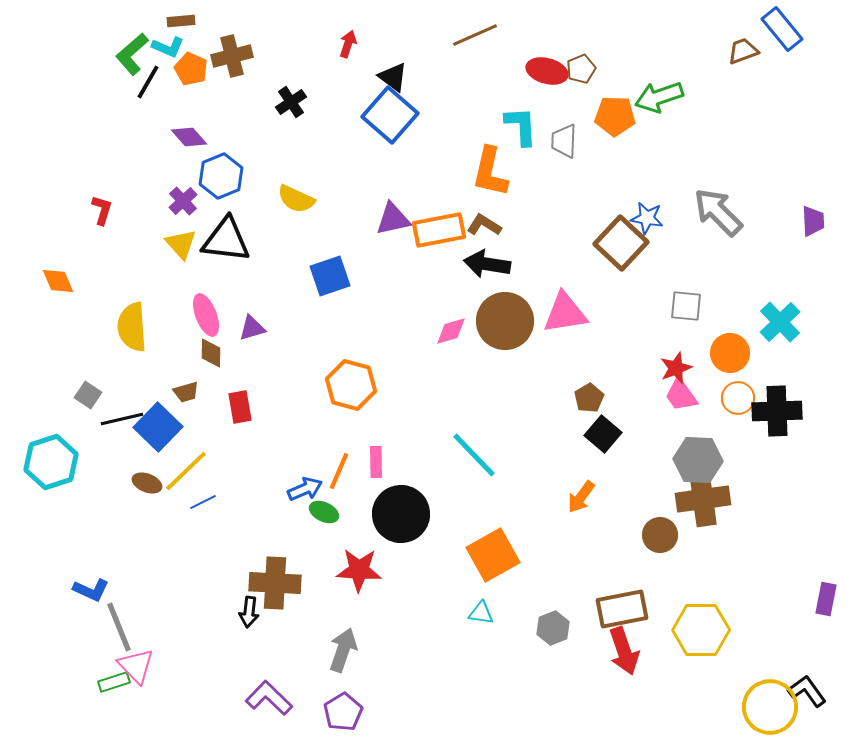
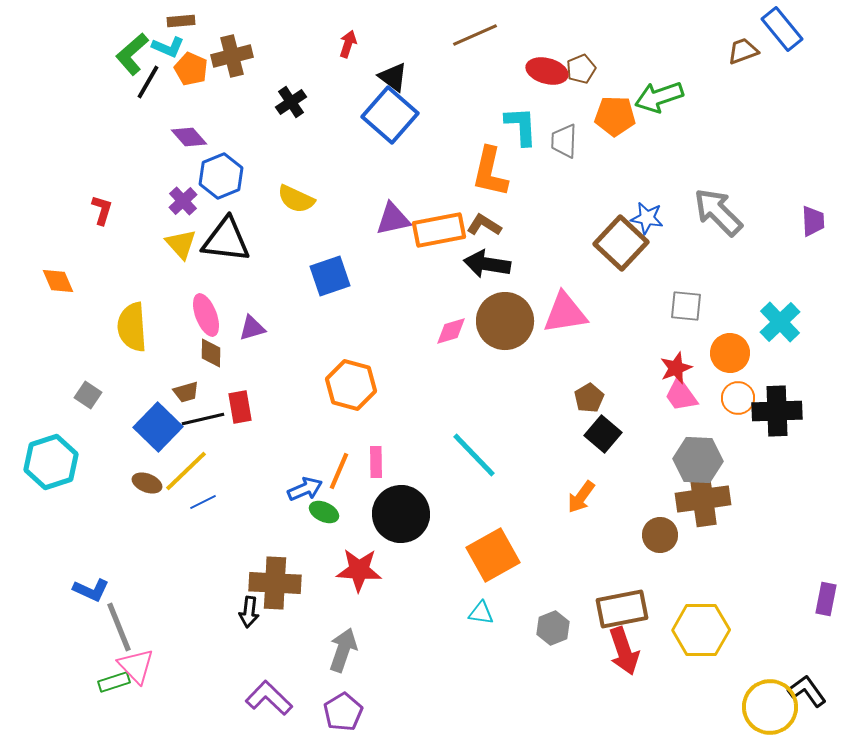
black line at (122, 419): moved 81 px right
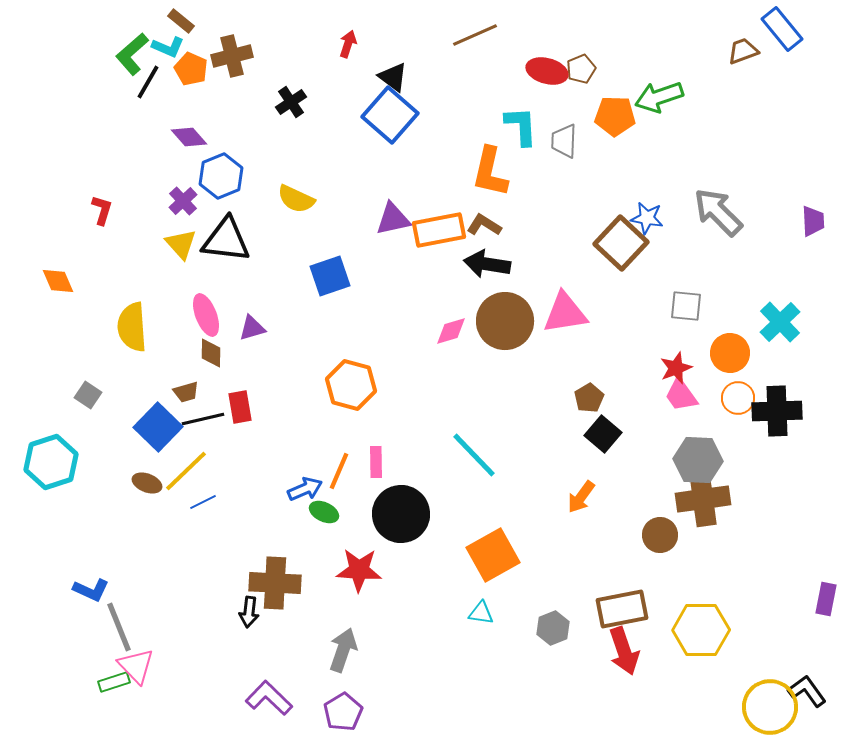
brown rectangle at (181, 21): rotated 44 degrees clockwise
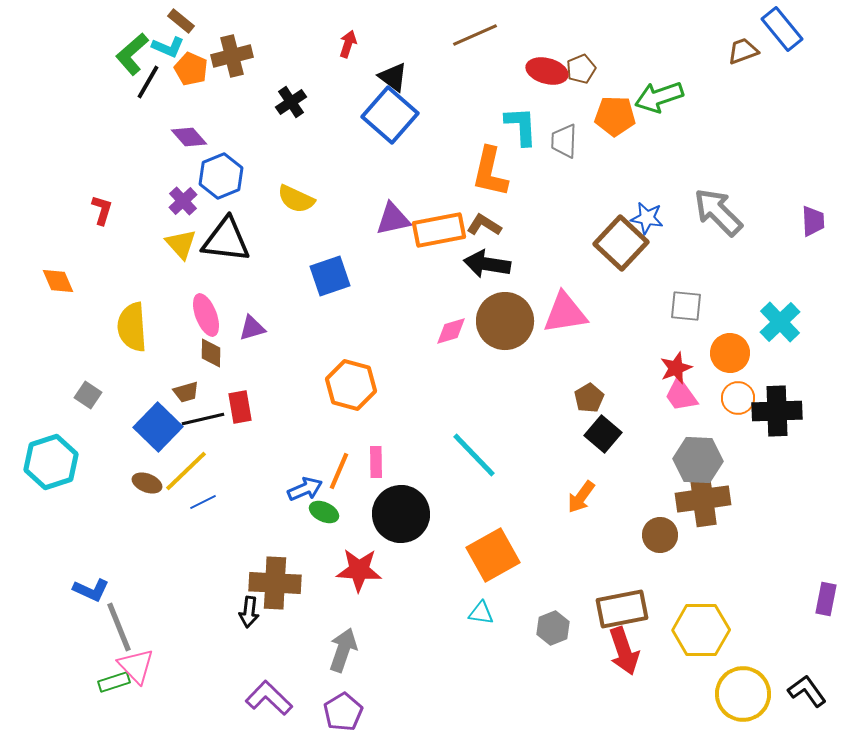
yellow circle at (770, 707): moved 27 px left, 13 px up
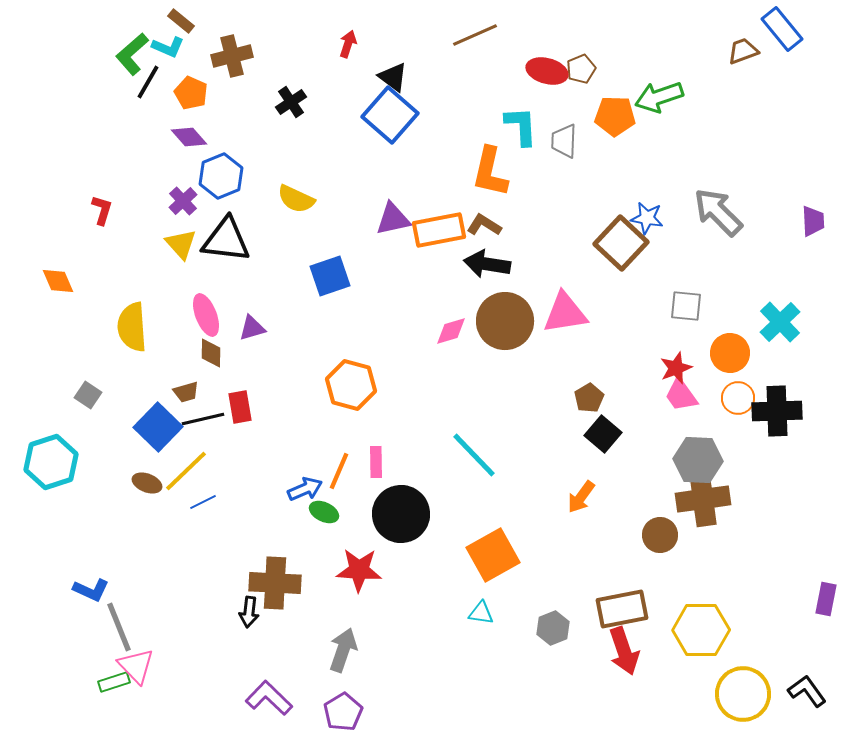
orange pentagon at (191, 69): moved 24 px down
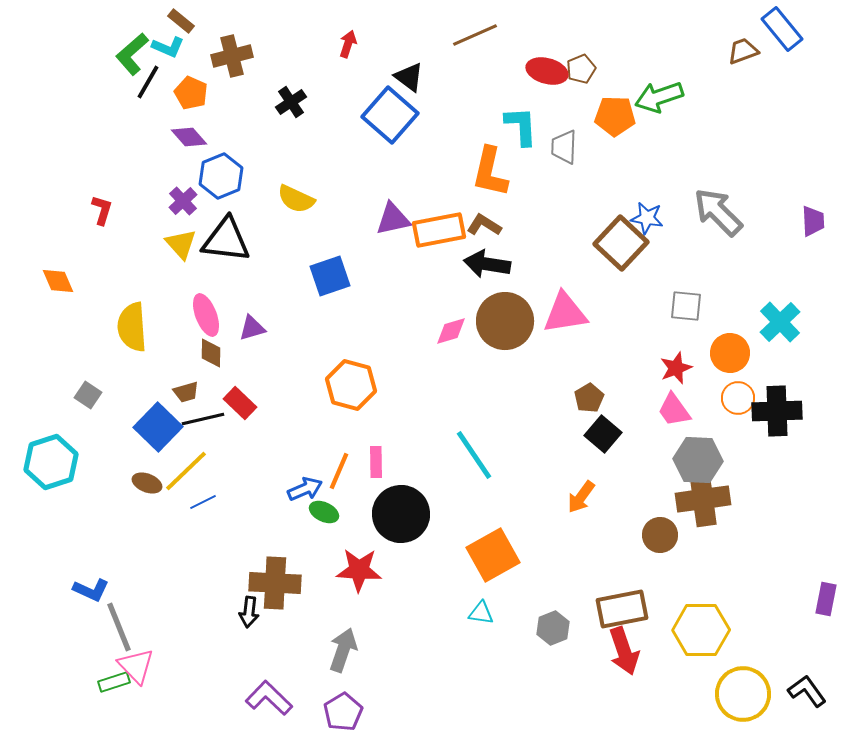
black triangle at (393, 77): moved 16 px right
gray trapezoid at (564, 141): moved 6 px down
pink trapezoid at (681, 395): moved 7 px left, 15 px down
red rectangle at (240, 407): moved 4 px up; rotated 36 degrees counterclockwise
cyan line at (474, 455): rotated 10 degrees clockwise
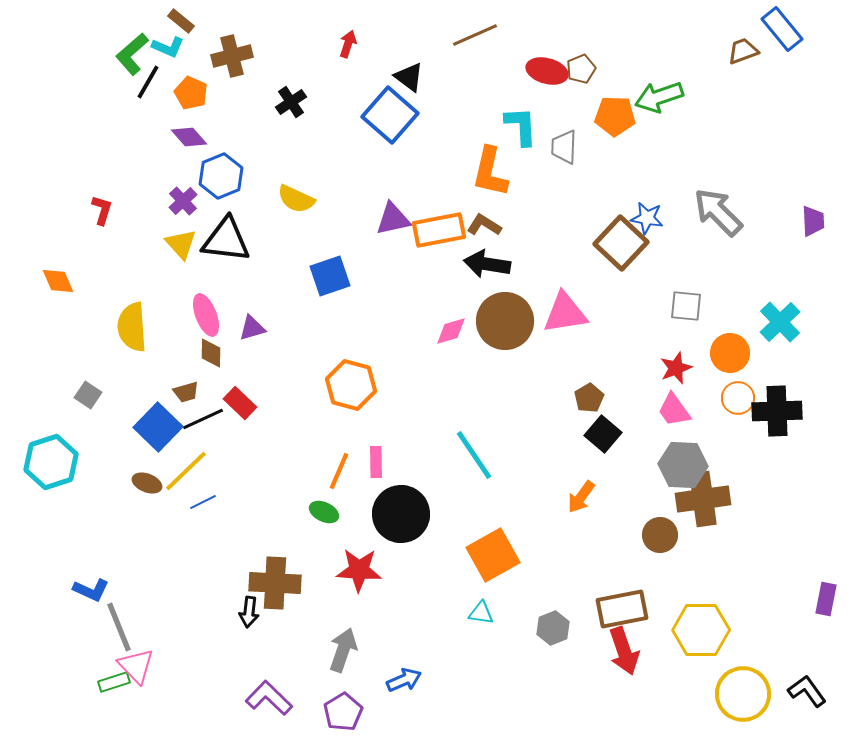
black line at (203, 419): rotated 12 degrees counterclockwise
gray hexagon at (698, 460): moved 15 px left, 5 px down
blue arrow at (305, 489): moved 99 px right, 191 px down
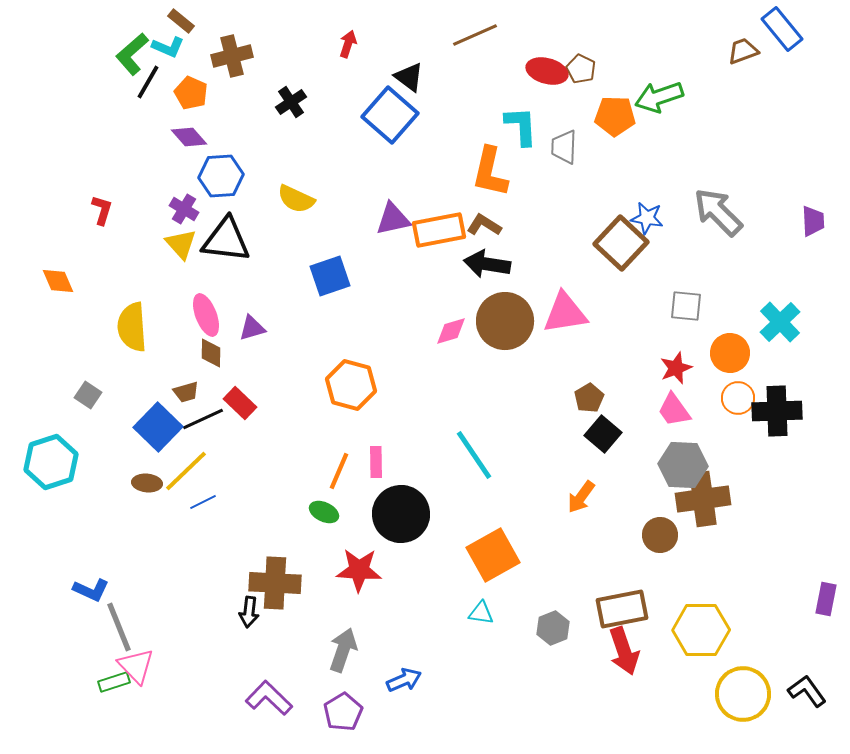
brown pentagon at (581, 69): rotated 24 degrees counterclockwise
blue hexagon at (221, 176): rotated 18 degrees clockwise
purple cross at (183, 201): moved 1 px right, 8 px down; rotated 16 degrees counterclockwise
brown ellipse at (147, 483): rotated 16 degrees counterclockwise
